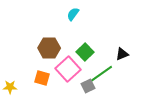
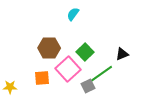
orange square: rotated 21 degrees counterclockwise
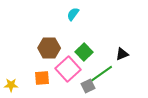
green square: moved 1 px left
yellow star: moved 1 px right, 2 px up
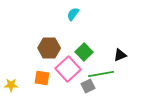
black triangle: moved 2 px left, 1 px down
green line: rotated 25 degrees clockwise
orange square: rotated 14 degrees clockwise
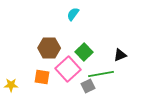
orange square: moved 1 px up
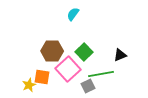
brown hexagon: moved 3 px right, 3 px down
yellow star: moved 18 px right; rotated 24 degrees counterclockwise
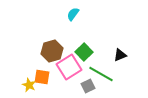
brown hexagon: rotated 15 degrees counterclockwise
pink square: moved 1 px right, 2 px up; rotated 10 degrees clockwise
green line: rotated 40 degrees clockwise
yellow star: rotated 24 degrees counterclockwise
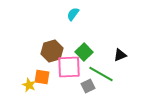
pink square: rotated 30 degrees clockwise
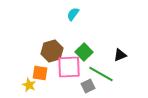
orange square: moved 2 px left, 4 px up
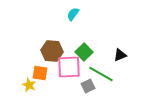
brown hexagon: rotated 20 degrees clockwise
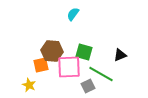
green square: rotated 30 degrees counterclockwise
orange square: moved 1 px right, 8 px up; rotated 21 degrees counterclockwise
